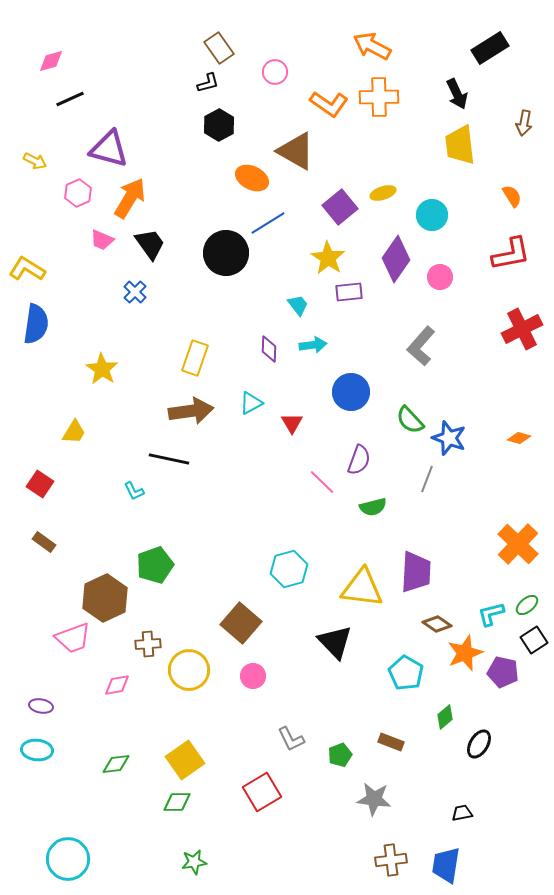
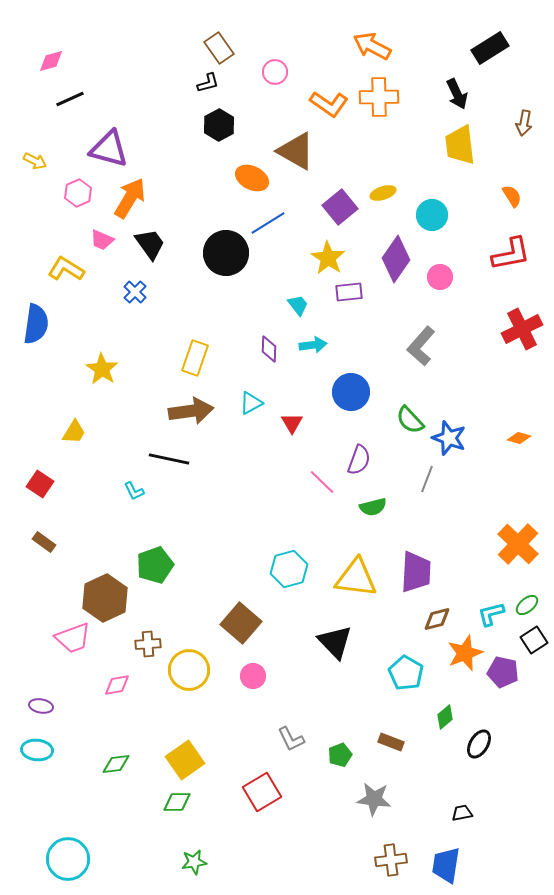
yellow L-shape at (27, 269): moved 39 px right
yellow triangle at (362, 588): moved 6 px left, 10 px up
brown diamond at (437, 624): moved 5 px up; rotated 48 degrees counterclockwise
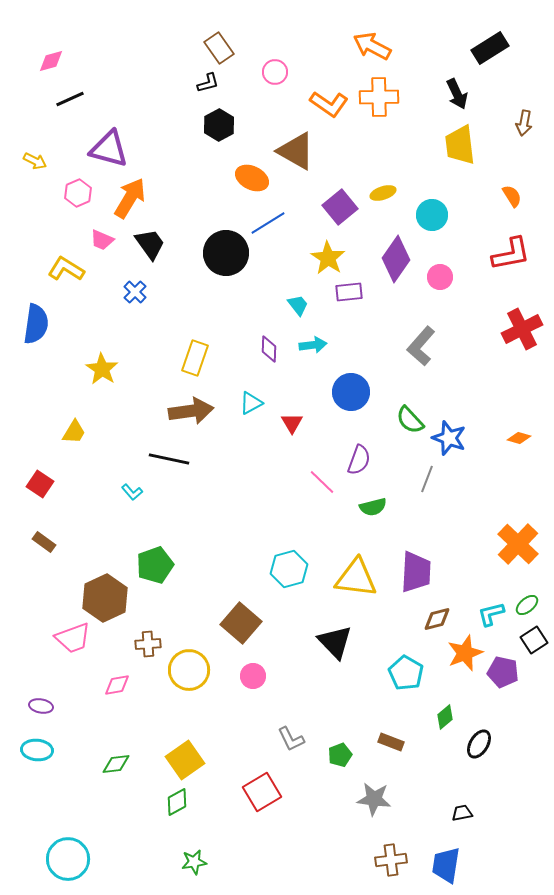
cyan L-shape at (134, 491): moved 2 px left, 1 px down; rotated 15 degrees counterclockwise
green diamond at (177, 802): rotated 28 degrees counterclockwise
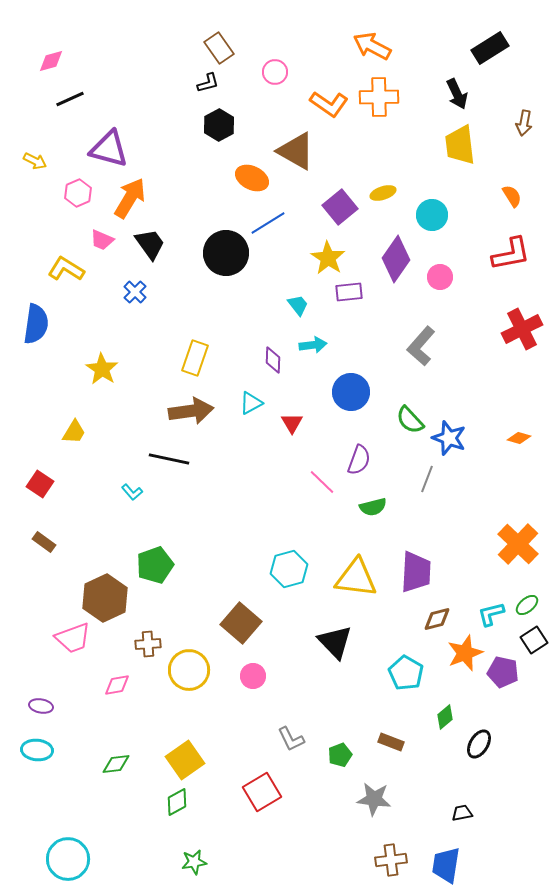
purple diamond at (269, 349): moved 4 px right, 11 px down
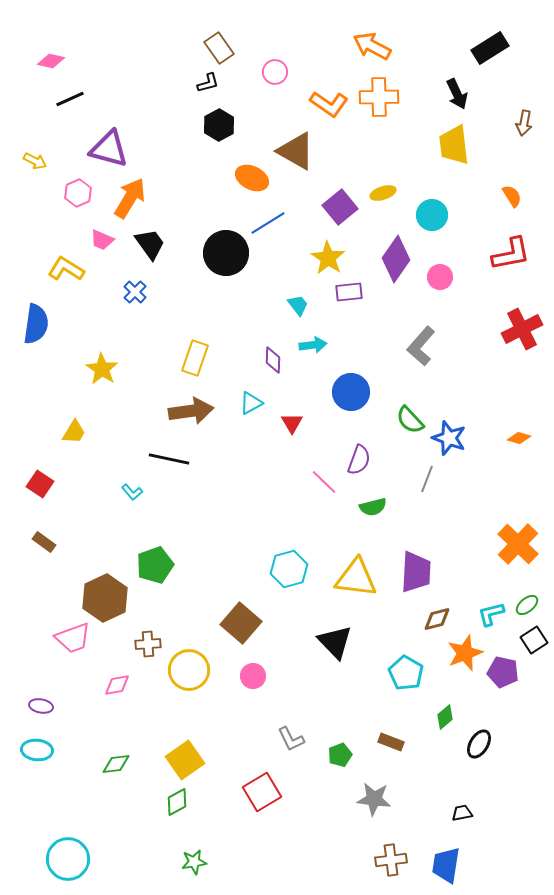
pink diamond at (51, 61): rotated 28 degrees clockwise
yellow trapezoid at (460, 145): moved 6 px left
pink line at (322, 482): moved 2 px right
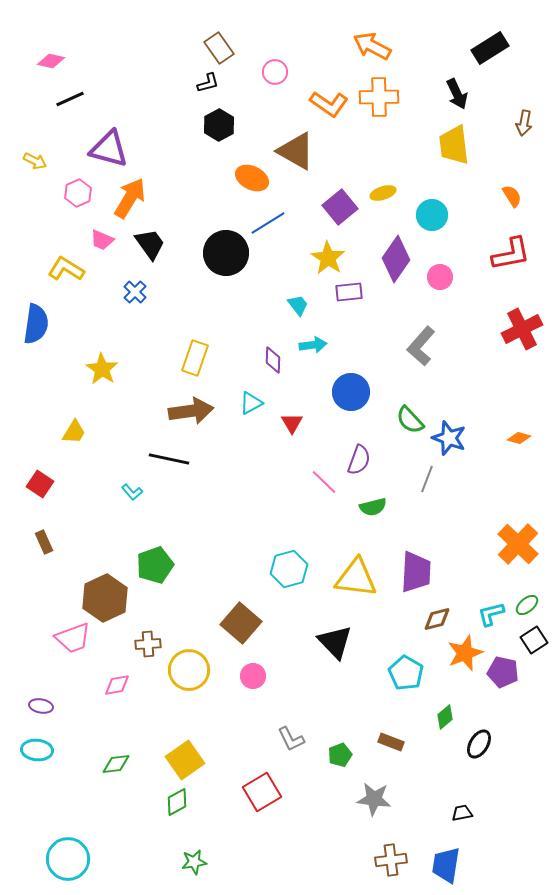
brown rectangle at (44, 542): rotated 30 degrees clockwise
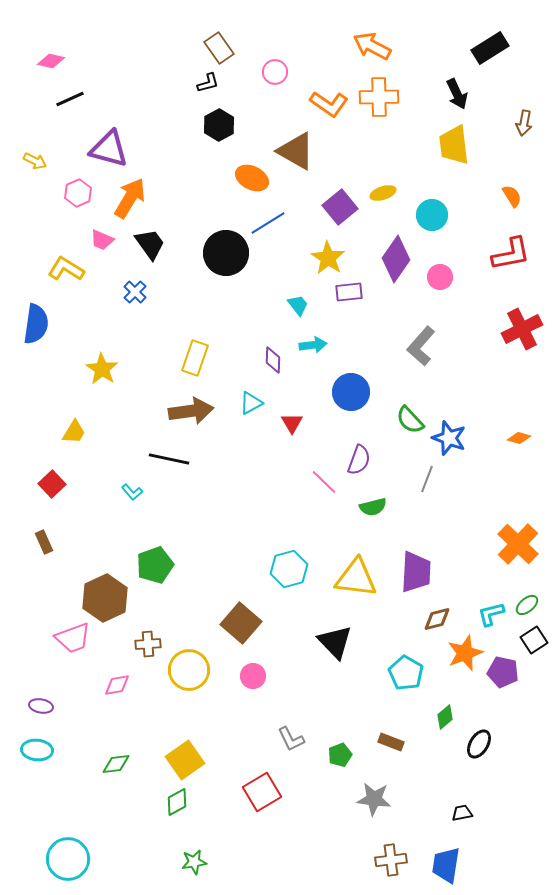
red square at (40, 484): moved 12 px right; rotated 12 degrees clockwise
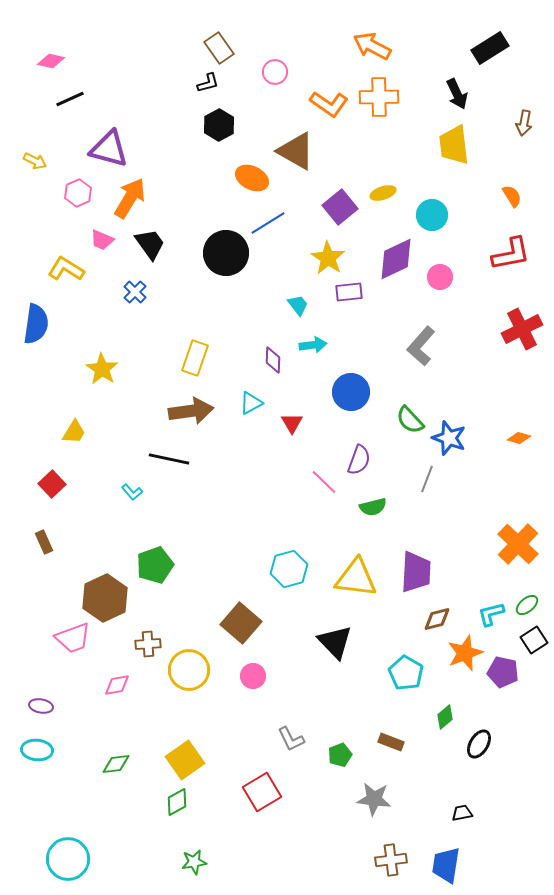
purple diamond at (396, 259): rotated 30 degrees clockwise
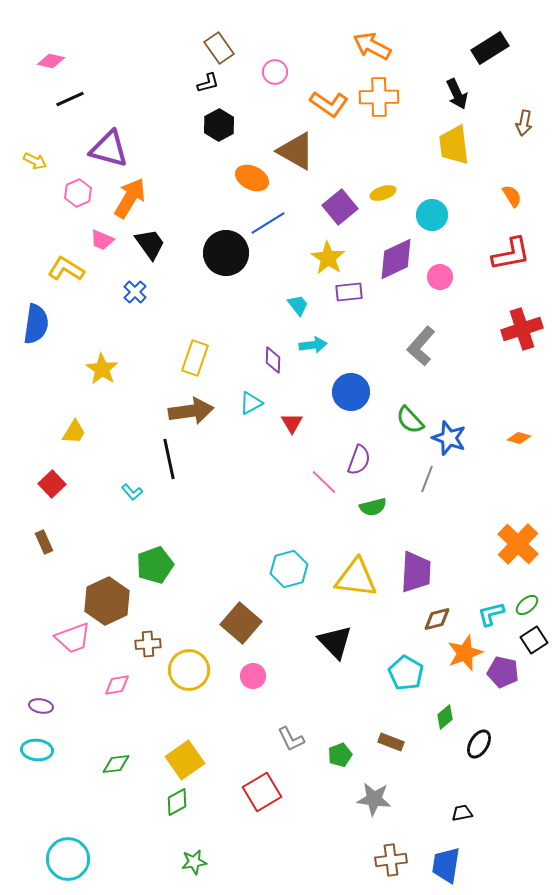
red cross at (522, 329): rotated 9 degrees clockwise
black line at (169, 459): rotated 66 degrees clockwise
brown hexagon at (105, 598): moved 2 px right, 3 px down
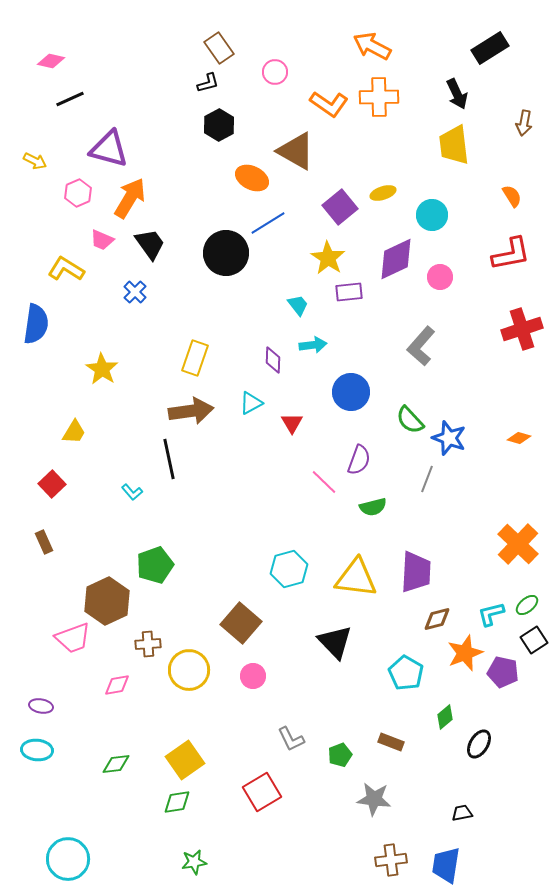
green diamond at (177, 802): rotated 20 degrees clockwise
